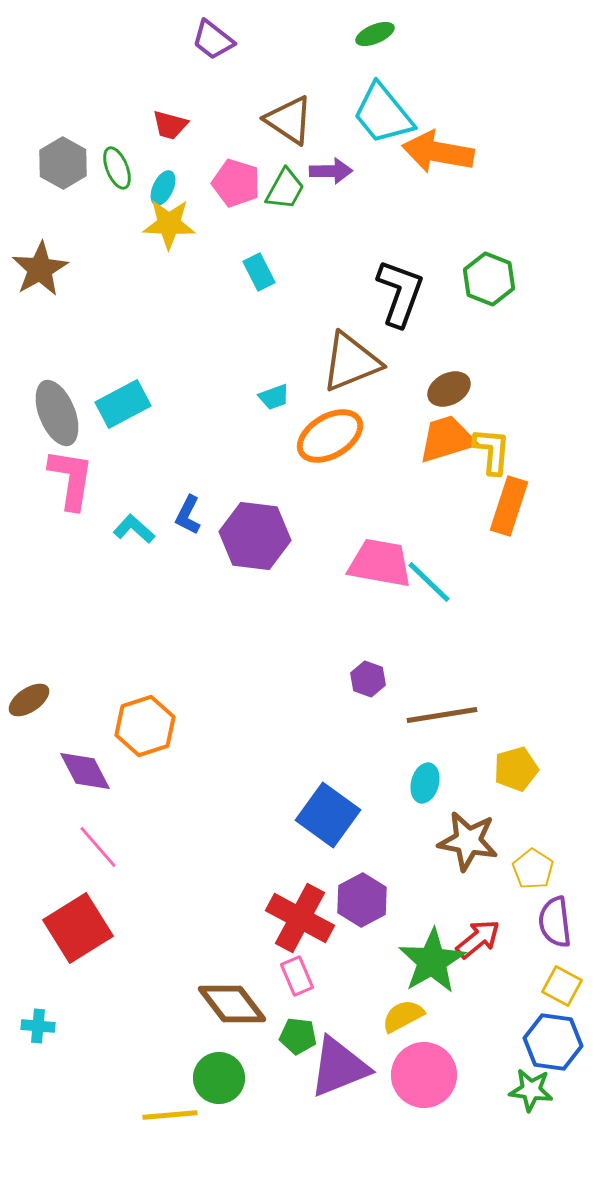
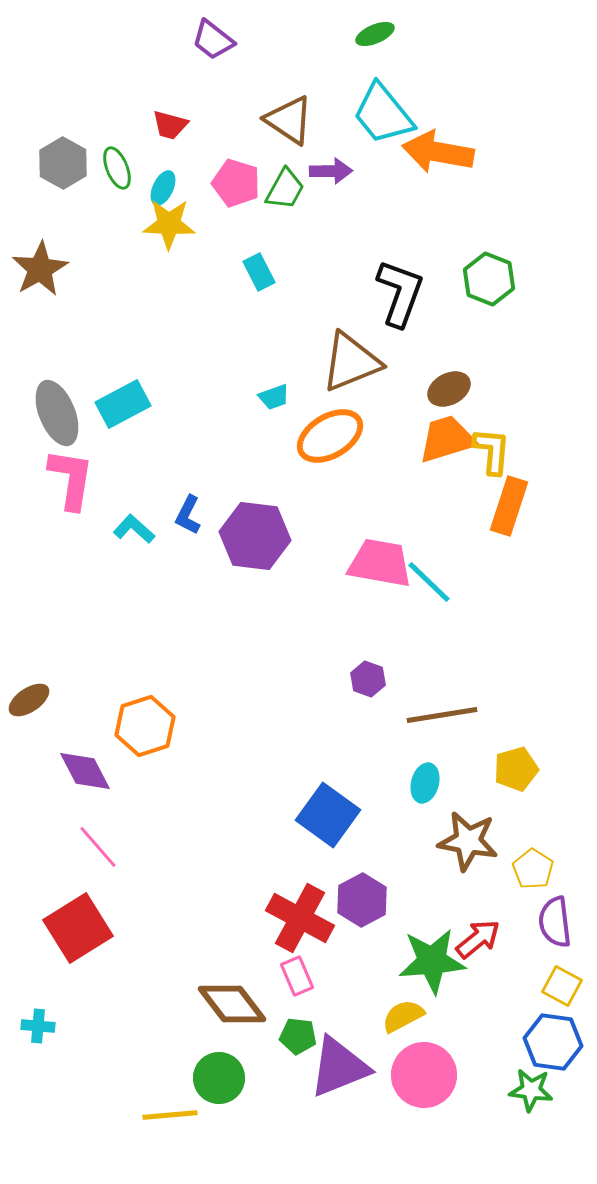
green star at (432, 961): rotated 26 degrees clockwise
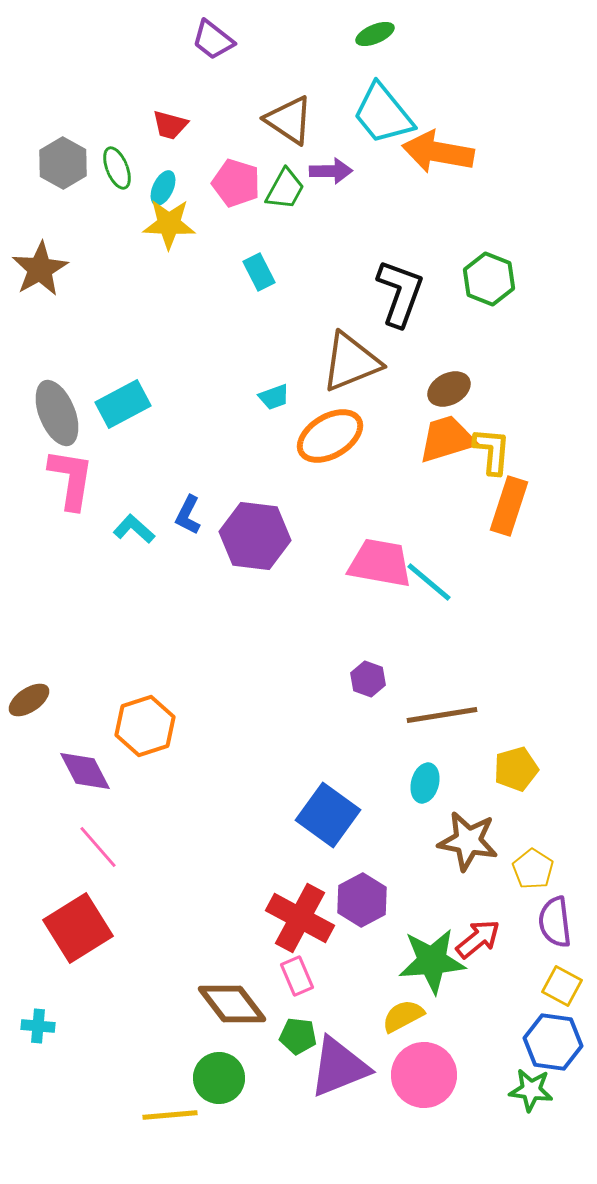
cyan line at (429, 582): rotated 4 degrees counterclockwise
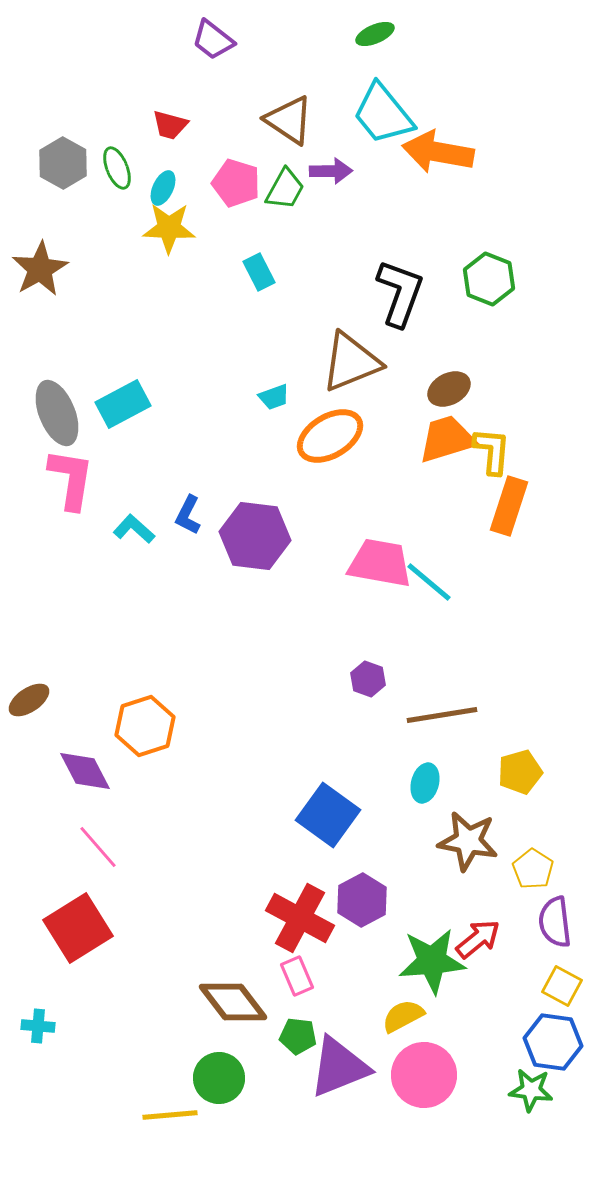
yellow star at (169, 224): moved 4 px down
yellow pentagon at (516, 769): moved 4 px right, 3 px down
brown diamond at (232, 1004): moved 1 px right, 2 px up
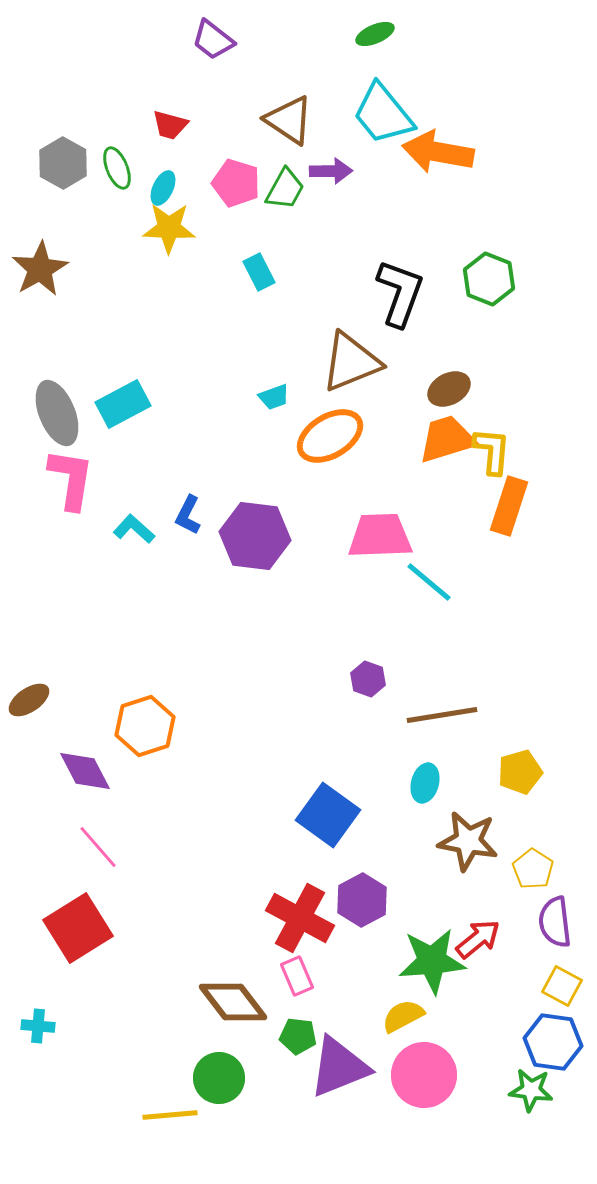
pink trapezoid at (380, 563): moved 27 px up; rotated 12 degrees counterclockwise
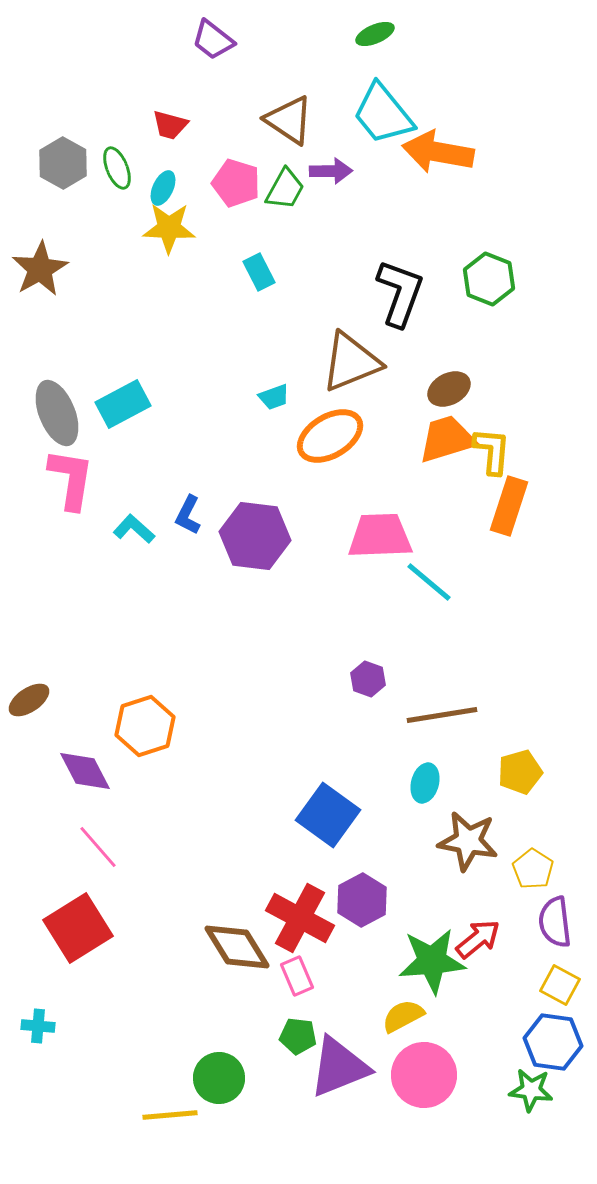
yellow square at (562, 986): moved 2 px left, 1 px up
brown diamond at (233, 1002): moved 4 px right, 55 px up; rotated 6 degrees clockwise
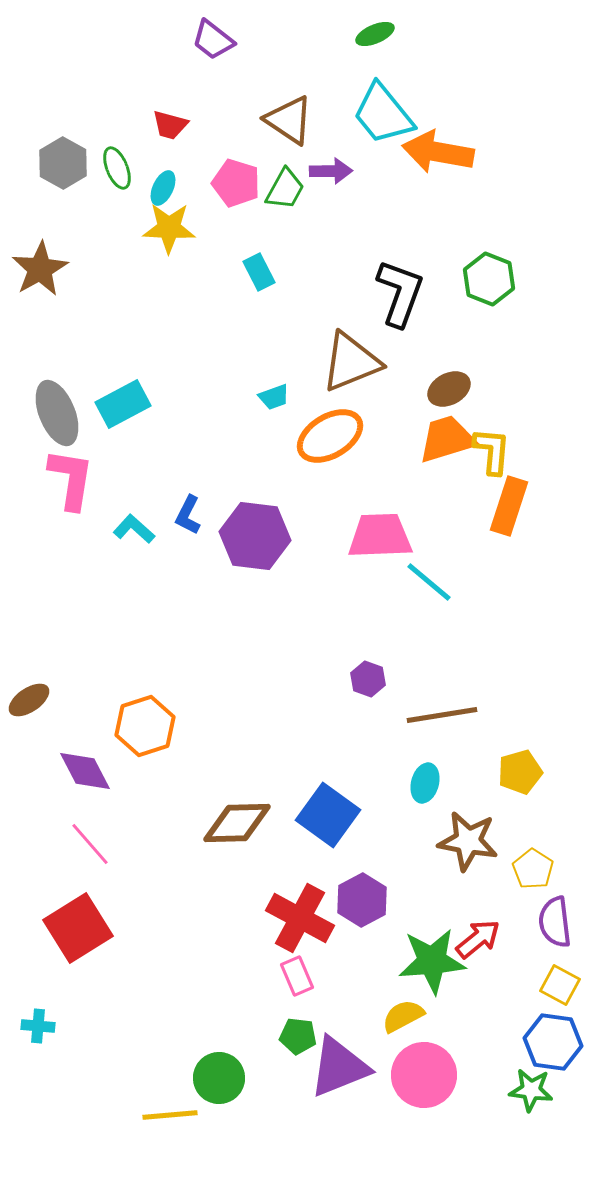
pink line at (98, 847): moved 8 px left, 3 px up
brown diamond at (237, 947): moved 124 px up; rotated 60 degrees counterclockwise
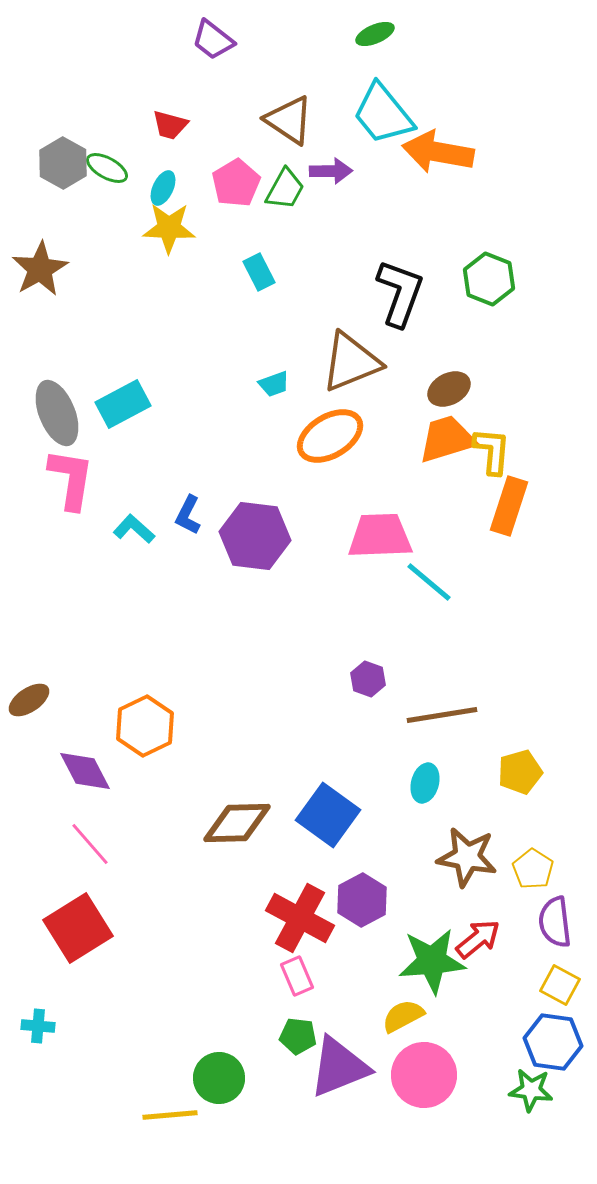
green ellipse at (117, 168): moved 10 px left; rotated 39 degrees counterclockwise
pink pentagon at (236, 183): rotated 24 degrees clockwise
cyan trapezoid at (274, 397): moved 13 px up
orange hexagon at (145, 726): rotated 8 degrees counterclockwise
brown star at (468, 841): moved 1 px left, 16 px down
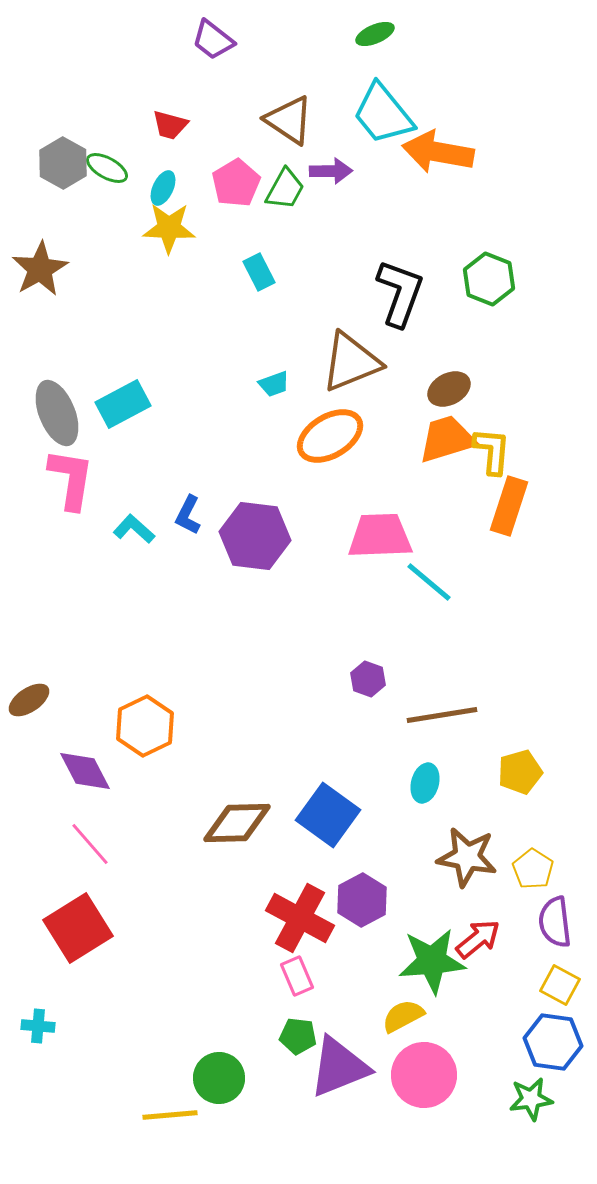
green star at (531, 1090): moved 9 px down; rotated 15 degrees counterclockwise
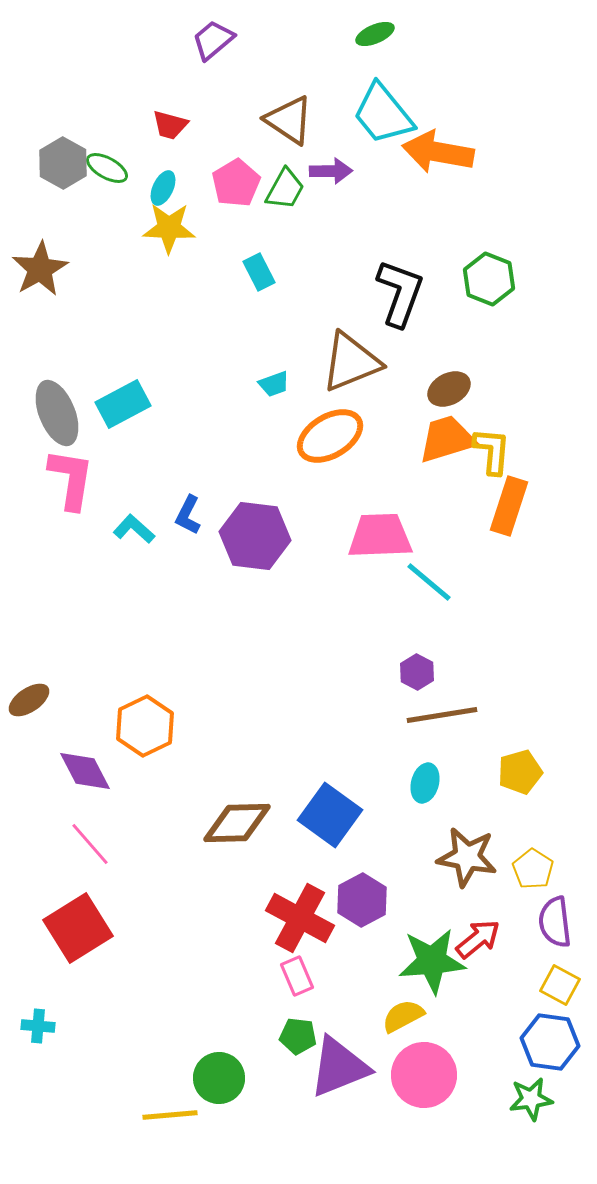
purple trapezoid at (213, 40): rotated 102 degrees clockwise
purple hexagon at (368, 679): moved 49 px right, 7 px up; rotated 8 degrees clockwise
blue square at (328, 815): moved 2 px right
blue hexagon at (553, 1042): moved 3 px left
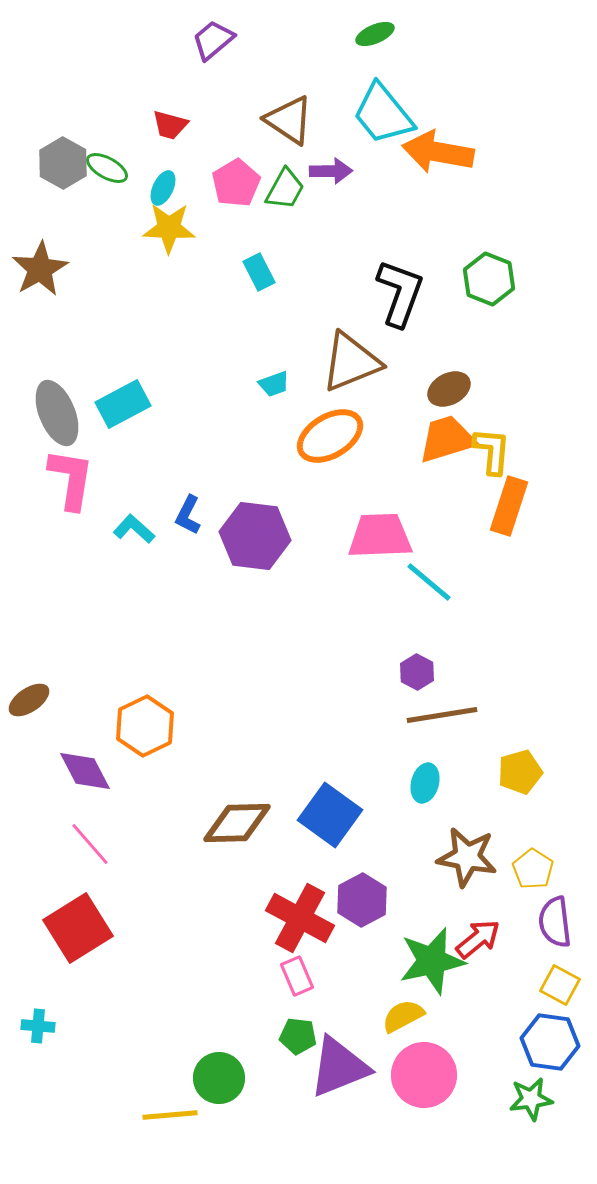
green star at (432, 961): rotated 8 degrees counterclockwise
